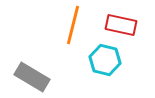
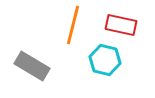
gray rectangle: moved 11 px up
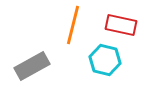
gray rectangle: rotated 60 degrees counterclockwise
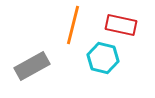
cyan hexagon: moved 2 px left, 2 px up
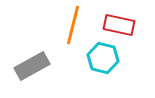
red rectangle: moved 2 px left
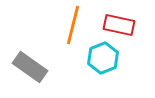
cyan hexagon: rotated 24 degrees clockwise
gray rectangle: moved 2 px left, 1 px down; rotated 64 degrees clockwise
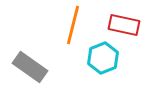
red rectangle: moved 5 px right
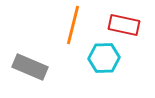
cyan hexagon: moved 1 px right; rotated 20 degrees clockwise
gray rectangle: rotated 12 degrees counterclockwise
